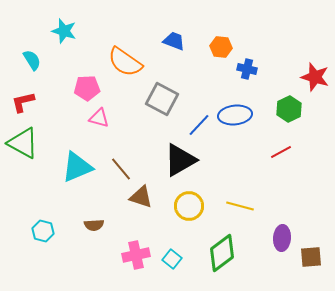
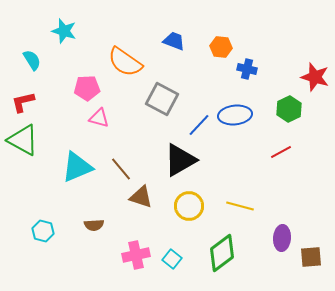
green triangle: moved 3 px up
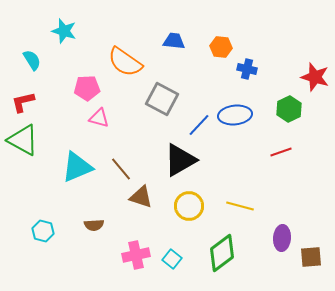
blue trapezoid: rotated 15 degrees counterclockwise
red line: rotated 10 degrees clockwise
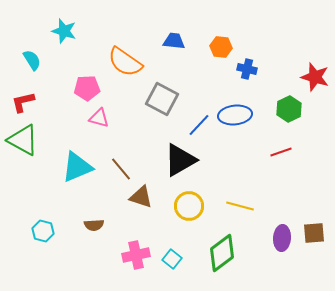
brown square: moved 3 px right, 24 px up
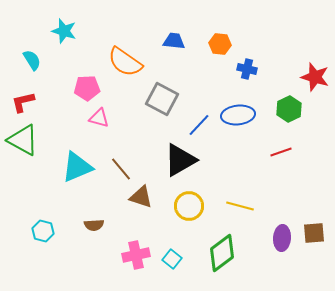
orange hexagon: moved 1 px left, 3 px up
blue ellipse: moved 3 px right
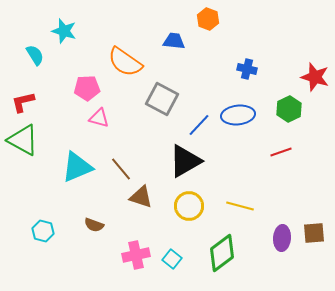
orange hexagon: moved 12 px left, 25 px up; rotated 15 degrees clockwise
cyan semicircle: moved 3 px right, 5 px up
black triangle: moved 5 px right, 1 px down
brown semicircle: rotated 24 degrees clockwise
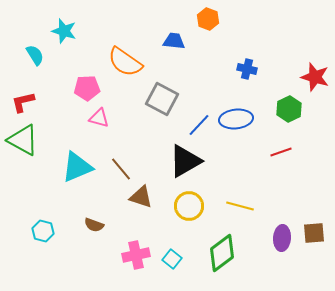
blue ellipse: moved 2 px left, 4 px down
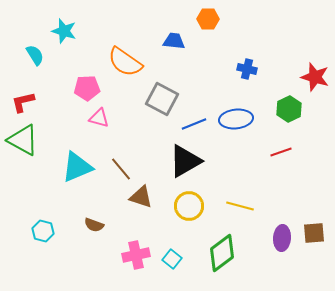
orange hexagon: rotated 20 degrees counterclockwise
blue line: moved 5 px left, 1 px up; rotated 25 degrees clockwise
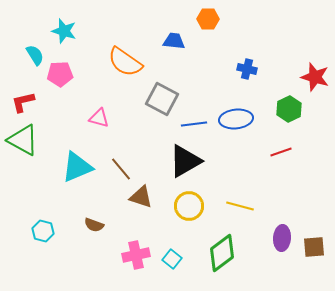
pink pentagon: moved 27 px left, 14 px up
blue line: rotated 15 degrees clockwise
brown square: moved 14 px down
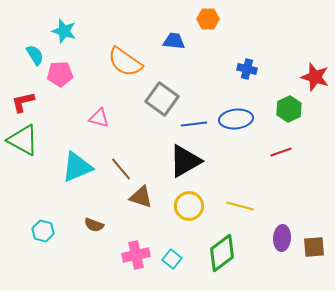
gray square: rotated 8 degrees clockwise
